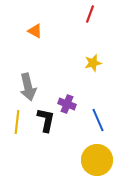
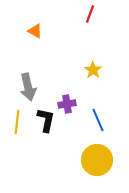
yellow star: moved 7 px down; rotated 24 degrees counterclockwise
purple cross: rotated 30 degrees counterclockwise
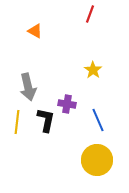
purple cross: rotated 18 degrees clockwise
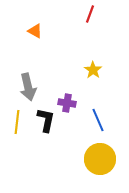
purple cross: moved 1 px up
yellow circle: moved 3 px right, 1 px up
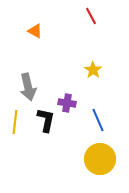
red line: moved 1 px right, 2 px down; rotated 48 degrees counterclockwise
yellow line: moved 2 px left
